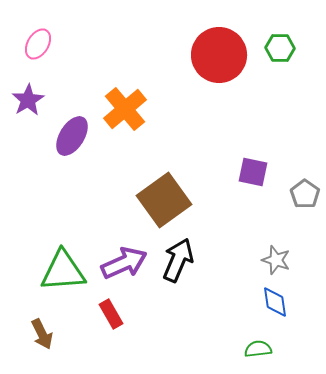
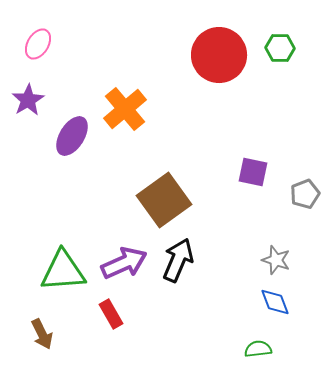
gray pentagon: rotated 16 degrees clockwise
blue diamond: rotated 12 degrees counterclockwise
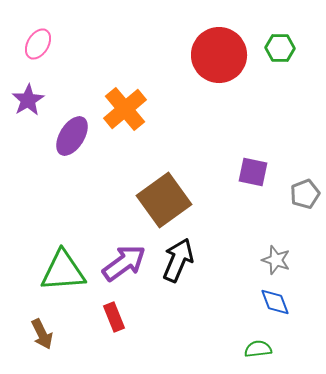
purple arrow: rotated 12 degrees counterclockwise
red rectangle: moved 3 px right, 3 px down; rotated 8 degrees clockwise
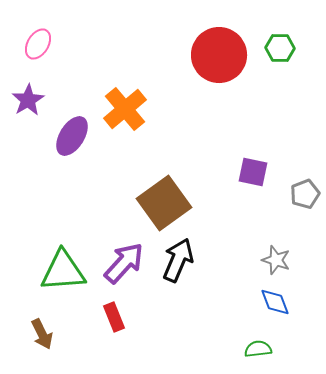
brown square: moved 3 px down
purple arrow: rotated 12 degrees counterclockwise
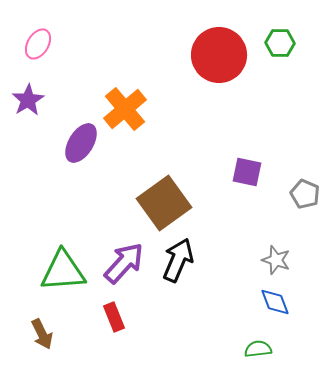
green hexagon: moved 5 px up
purple ellipse: moved 9 px right, 7 px down
purple square: moved 6 px left
gray pentagon: rotated 28 degrees counterclockwise
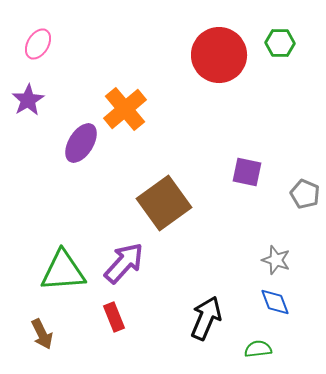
black arrow: moved 28 px right, 58 px down
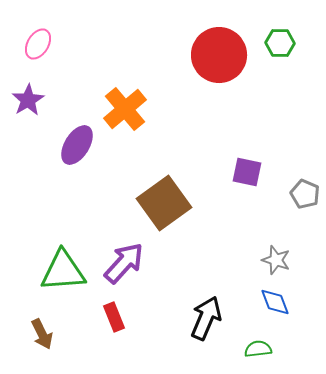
purple ellipse: moved 4 px left, 2 px down
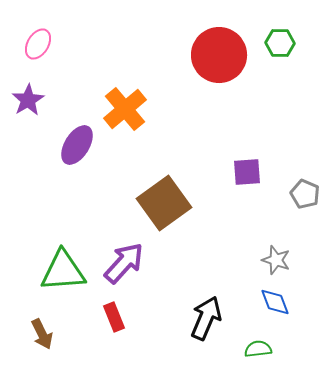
purple square: rotated 16 degrees counterclockwise
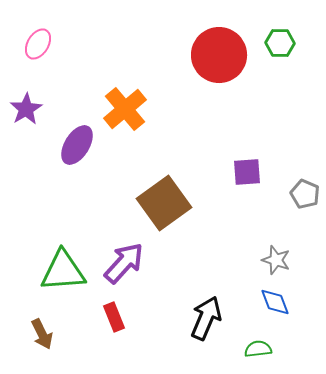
purple star: moved 2 px left, 9 px down
